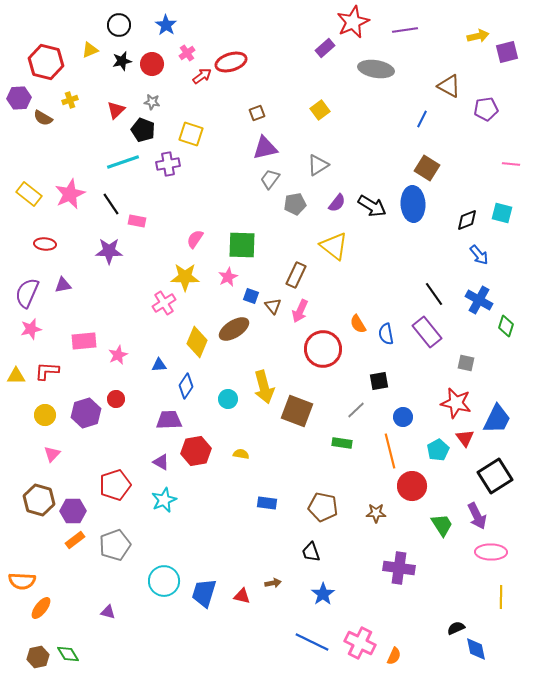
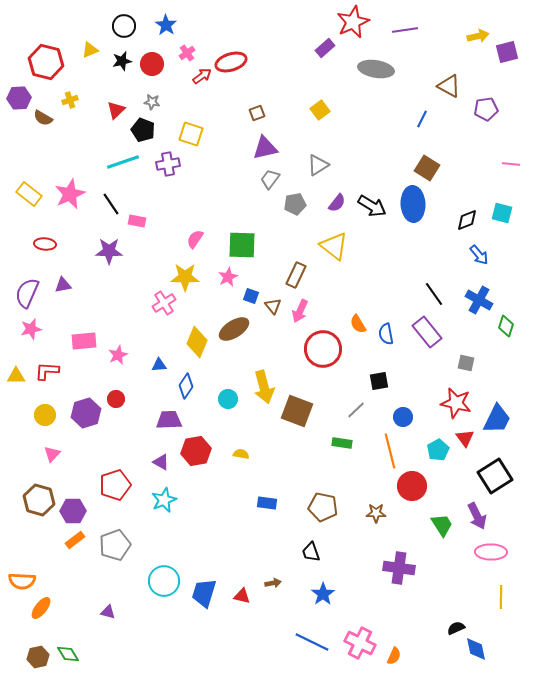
black circle at (119, 25): moved 5 px right, 1 px down
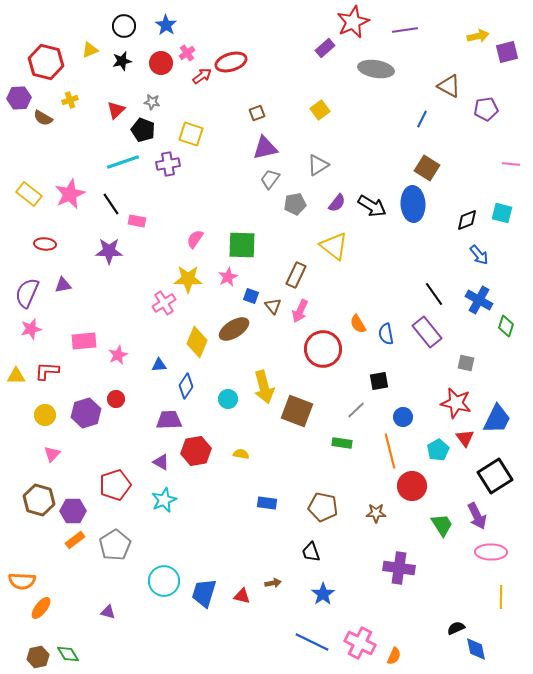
red circle at (152, 64): moved 9 px right, 1 px up
yellow star at (185, 277): moved 3 px right, 2 px down
gray pentagon at (115, 545): rotated 12 degrees counterclockwise
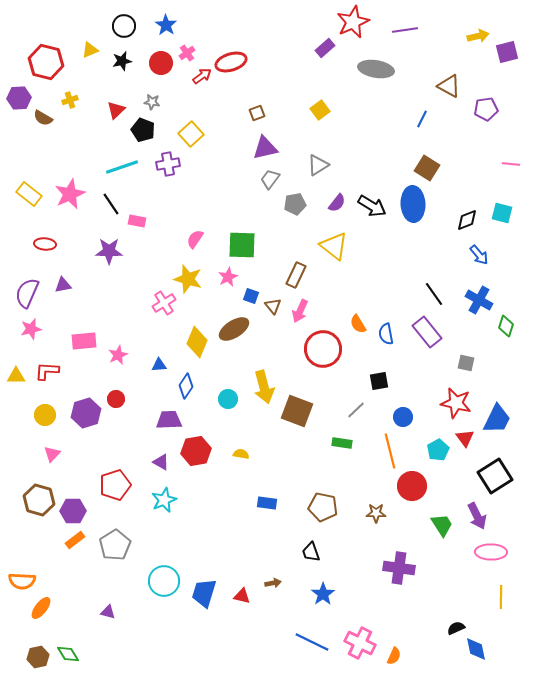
yellow square at (191, 134): rotated 30 degrees clockwise
cyan line at (123, 162): moved 1 px left, 5 px down
yellow star at (188, 279): rotated 16 degrees clockwise
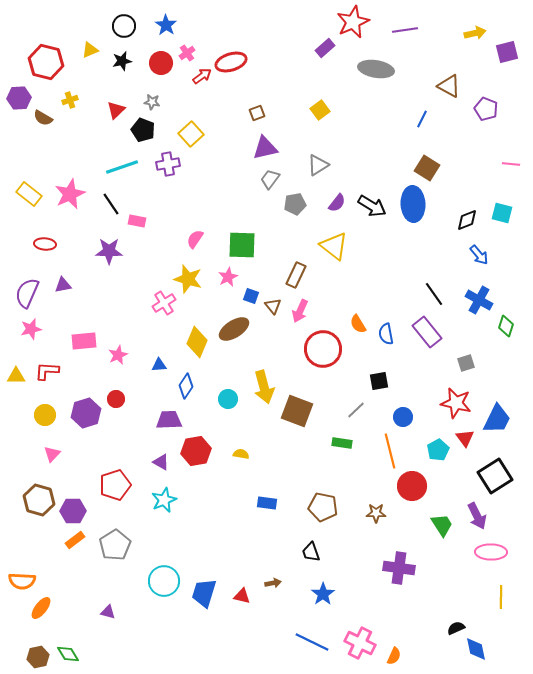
yellow arrow at (478, 36): moved 3 px left, 3 px up
purple pentagon at (486, 109): rotated 30 degrees clockwise
gray square at (466, 363): rotated 30 degrees counterclockwise
